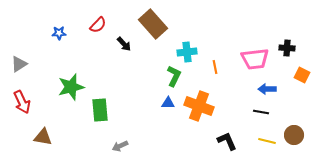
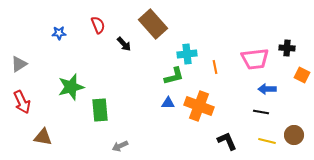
red semicircle: rotated 66 degrees counterclockwise
cyan cross: moved 2 px down
green L-shape: rotated 50 degrees clockwise
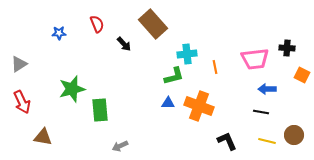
red semicircle: moved 1 px left, 1 px up
green star: moved 1 px right, 2 px down
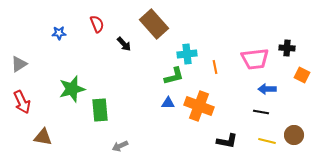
brown rectangle: moved 1 px right
black L-shape: rotated 125 degrees clockwise
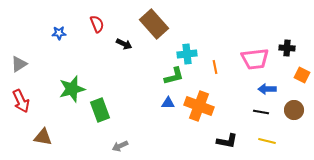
black arrow: rotated 21 degrees counterclockwise
red arrow: moved 1 px left, 1 px up
green rectangle: rotated 15 degrees counterclockwise
brown circle: moved 25 px up
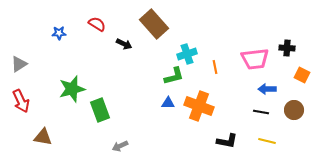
red semicircle: rotated 36 degrees counterclockwise
cyan cross: rotated 12 degrees counterclockwise
